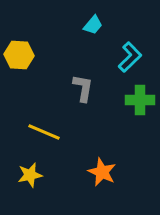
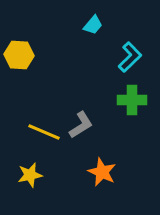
gray L-shape: moved 2 px left, 37 px down; rotated 48 degrees clockwise
green cross: moved 8 px left
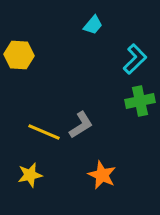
cyan L-shape: moved 5 px right, 2 px down
green cross: moved 8 px right, 1 px down; rotated 12 degrees counterclockwise
orange star: moved 3 px down
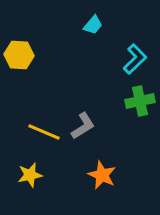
gray L-shape: moved 2 px right, 1 px down
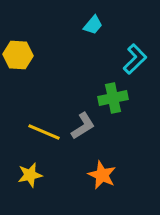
yellow hexagon: moved 1 px left
green cross: moved 27 px left, 3 px up
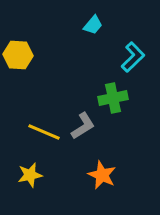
cyan L-shape: moved 2 px left, 2 px up
